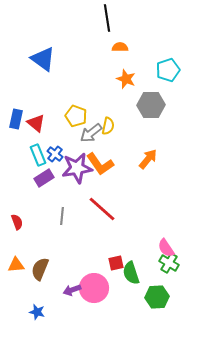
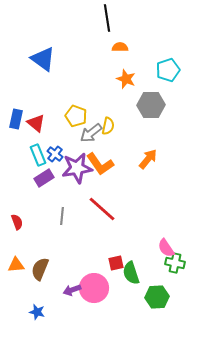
green cross: moved 6 px right; rotated 18 degrees counterclockwise
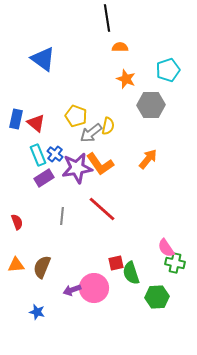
brown semicircle: moved 2 px right, 2 px up
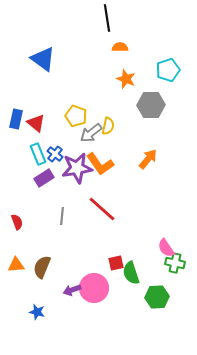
cyan rectangle: moved 1 px up
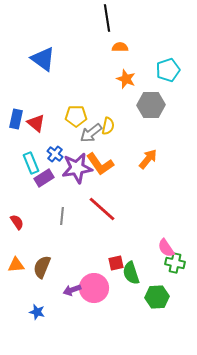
yellow pentagon: rotated 20 degrees counterclockwise
cyan rectangle: moved 7 px left, 9 px down
red semicircle: rotated 14 degrees counterclockwise
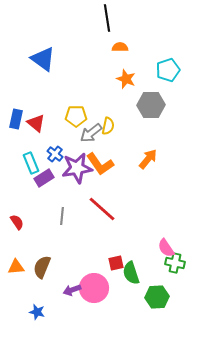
orange triangle: moved 2 px down
